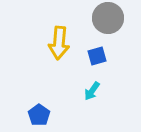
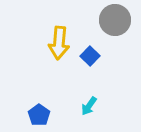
gray circle: moved 7 px right, 2 px down
blue square: moved 7 px left; rotated 30 degrees counterclockwise
cyan arrow: moved 3 px left, 15 px down
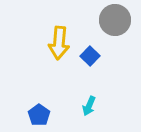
cyan arrow: rotated 12 degrees counterclockwise
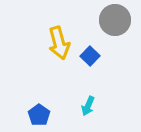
yellow arrow: rotated 20 degrees counterclockwise
cyan arrow: moved 1 px left
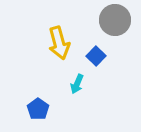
blue square: moved 6 px right
cyan arrow: moved 11 px left, 22 px up
blue pentagon: moved 1 px left, 6 px up
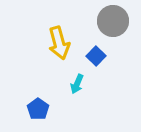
gray circle: moved 2 px left, 1 px down
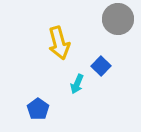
gray circle: moved 5 px right, 2 px up
blue square: moved 5 px right, 10 px down
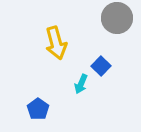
gray circle: moved 1 px left, 1 px up
yellow arrow: moved 3 px left
cyan arrow: moved 4 px right
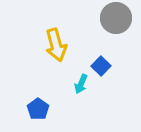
gray circle: moved 1 px left
yellow arrow: moved 2 px down
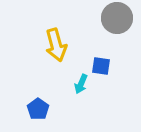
gray circle: moved 1 px right
blue square: rotated 36 degrees counterclockwise
